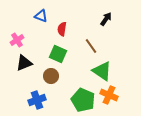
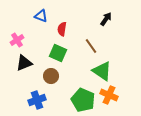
green square: moved 1 px up
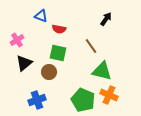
red semicircle: moved 3 px left; rotated 88 degrees counterclockwise
green square: rotated 12 degrees counterclockwise
black triangle: rotated 18 degrees counterclockwise
green triangle: rotated 20 degrees counterclockwise
brown circle: moved 2 px left, 4 px up
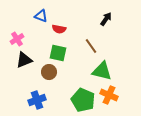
pink cross: moved 1 px up
black triangle: moved 3 px up; rotated 18 degrees clockwise
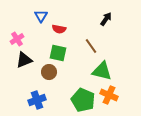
blue triangle: rotated 40 degrees clockwise
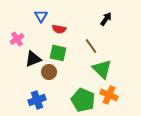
black triangle: moved 9 px right, 1 px up
green triangle: moved 2 px up; rotated 30 degrees clockwise
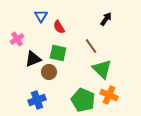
red semicircle: moved 2 px up; rotated 48 degrees clockwise
